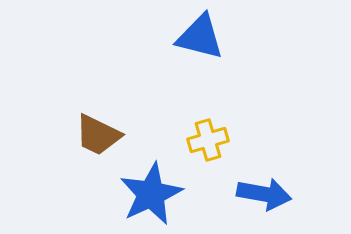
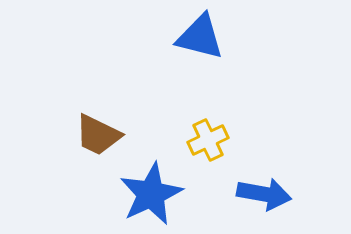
yellow cross: rotated 9 degrees counterclockwise
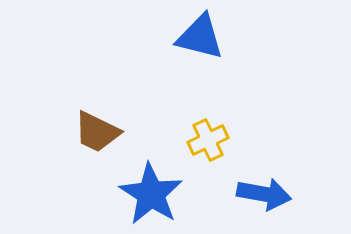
brown trapezoid: moved 1 px left, 3 px up
blue star: rotated 14 degrees counterclockwise
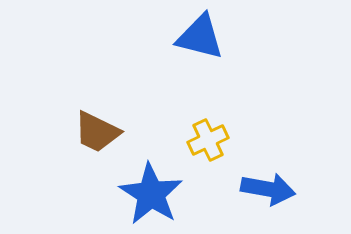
blue arrow: moved 4 px right, 5 px up
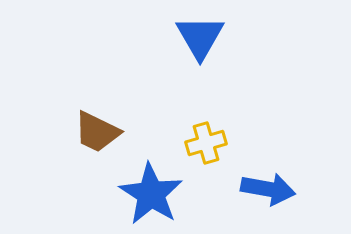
blue triangle: rotated 46 degrees clockwise
yellow cross: moved 2 px left, 3 px down; rotated 9 degrees clockwise
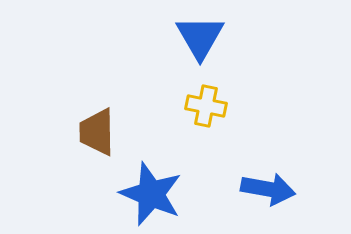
brown trapezoid: rotated 63 degrees clockwise
yellow cross: moved 37 px up; rotated 27 degrees clockwise
blue star: rotated 10 degrees counterclockwise
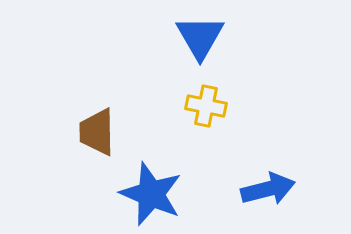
blue arrow: rotated 24 degrees counterclockwise
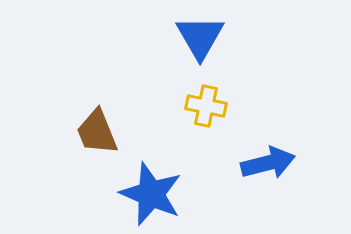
brown trapezoid: rotated 21 degrees counterclockwise
blue arrow: moved 26 px up
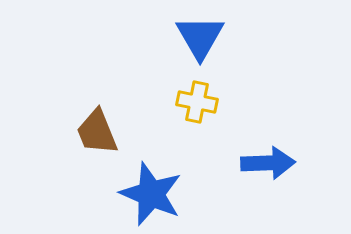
yellow cross: moved 9 px left, 4 px up
blue arrow: rotated 12 degrees clockwise
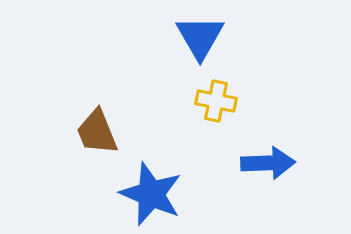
yellow cross: moved 19 px right, 1 px up
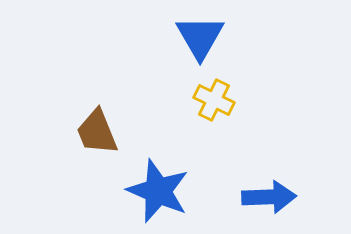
yellow cross: moved 2 px left, 1 px up; rotated 15 degrees clockwise
blue arrow: moved 1 px right, 34 px down
blue star: moved 7 px right, 3 px up
